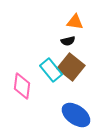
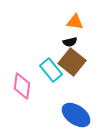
black semicircle: moved 2 px right, 1 px down
brown square: moved 1 px right, 5 px up
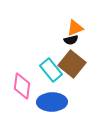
orange triangle: moved 6 px down; rotated 30 degrees counterclockwise
black semicircle: moved 1 px right, 2 px up
brown square: moved 2 px down
blue ellipse: moved 24 px left, 13 px up; rotated 36 degrees counterclockwise
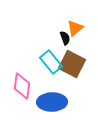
orange triangle: rotated 18 degrees counterclockwise
black semicircle: moved 6 px left, 2 px up; rotated 96 degrees counterclockwise
brown square: rotated 12 degrees counterclockwise
cyan rectangle: moved 8 px up
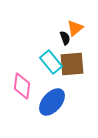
brown square: rotated 32 degrees counterclockwise
blue ellipse: rotated 48 degrees counterclockwise
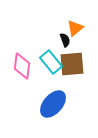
black semicircle: moved 2 px down
pink diamond: moved 20 px up
blue ellipse: moved 1 px right, 2 px down
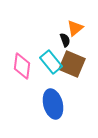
brown square: rotated 28 degrees clockwise
blue ellipse: rotated 56 degrees counterclockwise
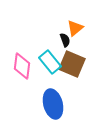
cyan rectangle: moved 1 px left
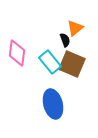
pink diamond: moved 5 px left, 13 px up
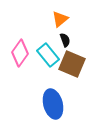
orange triangle: moved 15 px left, 9 px up
pink diamond: moved 3 px right; rotated 28 degrees clockwise
cyan rectangle: moved 2 px left, 7 px up
